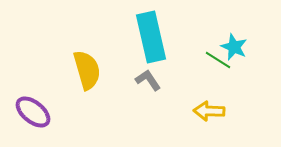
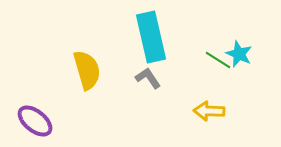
cyan star: moved 5 px right, 7 px down
gray L-shape: moved 2 px up
purple ellipse: moved 2 px right, 9 px down
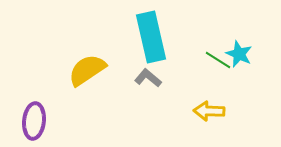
yellow semicircle: rotated 108 degrees counterclockwise
gray L-shape: rotated 16 degrees counterclockwise
purple ellipse: moved 1 px left; rotated 57 degrees clockwise
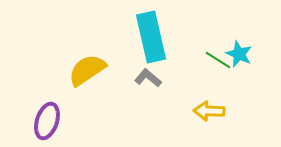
purple ellipse: moved 13 px right; rotated 12 degrees clockwise
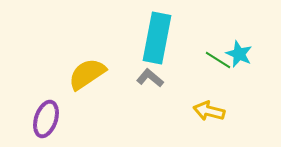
cyan rectangle: moved 6 px right, 1 px down; rotated 24 degrees clockwise
yellow semicircle: moved 4 px down
gray L-shape: moved 2 px right
yellow arrow: rotated 12 degrees clockwise
purple ellipse: moved 1 px left, 2 px up
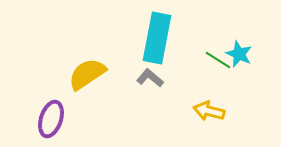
purple ellipse: moved 5 px right
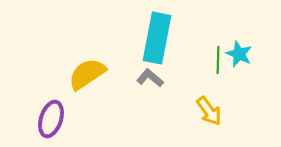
green line: rotated 60 degrees clockwise
yellow arrow: rotated 140 degrees counterclockwise
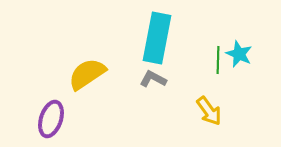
gray L-shape: moved 3 px right, 1 px down; rotated 12 degrees counterclockwise
